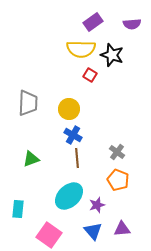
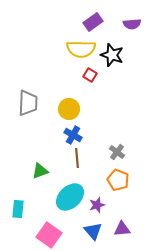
green triangle: moved 9 px right, 12 px down
cyan ellipse: moved 1 px right, 1 px down
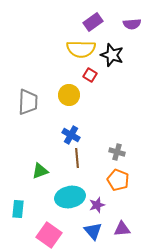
gray trapezoid: moved 1 px up
yellow circle: moved 14 px up
blue cross: moved 2 px left
gray cross: rotated 21 degrees counterclockwise
cyan ellipse: rotated 32 degrees clockwise
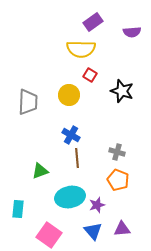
purple semicircle: moved 8 px down
black star: moved 10 px right, 36 px down
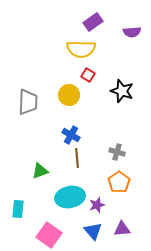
red square: moved 2 px left
orange pentagon: moved 1 px right, 2 px down; rotated 15 degrees clockwise
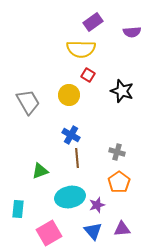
gray trapezoid: rotated 32 degrees counterclockwise
pink square: moved 2 px up; rotated 25 degrees clockwise
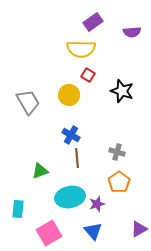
purple star: moved 1 px up
purple triangle: moved 17 px right; rotated 24 degrees counterclockwise
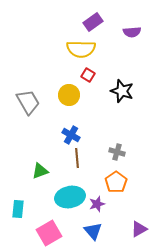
orange pentagon: moved 3 px left
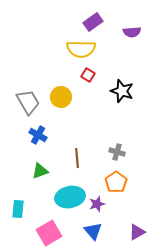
yellow circle: moved 8 px left, 2 px down
blue cross: moved 33 px left
purple triangle: moved 2 px left, 3 px down
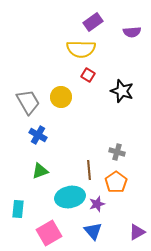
brown line: moved 12 px right, 12 px down
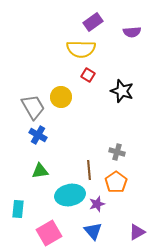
gray trapezoid: moved 5 px right, 5 px down
green triangle: rotated 12 degrees clockwise
cyan ellipse: moved 2 px up
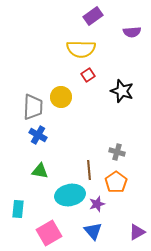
purple rectangle: moved 6 px up
red square: rotated 24 degrees clockwise
gray trapezoid: rotated 32 degrees clockwise
green triangle: rotated 18 degrees clockwise
